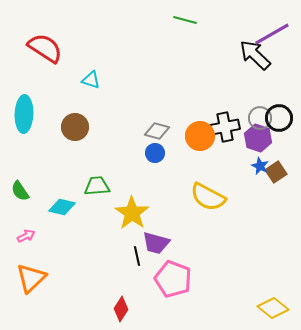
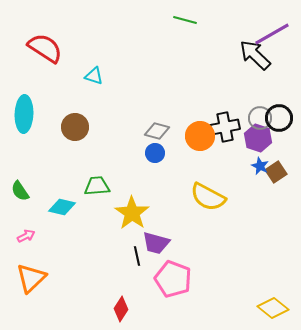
cyan triangle: moved 3 px right, 4 px up
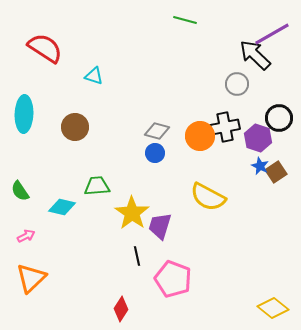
gray circle: moved 23 px left, 34 px up
purple trapezoid: moved 4 px right, 17 px up; rotated 92 degrees clockwise
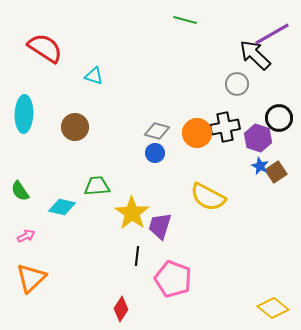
orange circle: moved 3 px left, 3 px up
black line: rotated 18 degrees clockwise
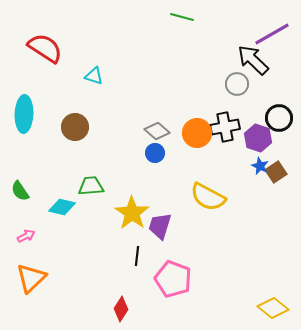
green line: moved 3 px left, 3 px up
black arrow: moved 2 px left, 5 px down
gray diamond: rotated 25 degrees clockwise
green trapezoid: moved 6 px left
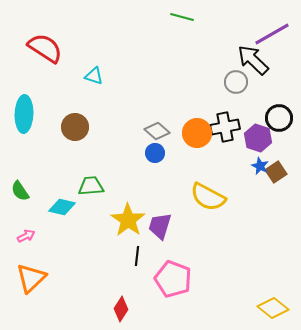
gray circle: moved 1 px left, 2 px up
yellow star: moved 4 px left, 7 px down
